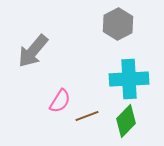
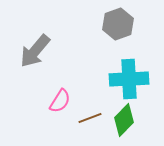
gray hexagon: rotated 8 degrees clockwise
gray arrow: moved 2 px right
brown line: moved 3 px right, 2 px down
green diamond: moved 2 px left, 1 px up
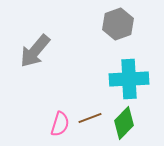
pink semicircle: moved 23 px down; rotated 15 degrees counterclockwise
green diamond: moved 3 px down
